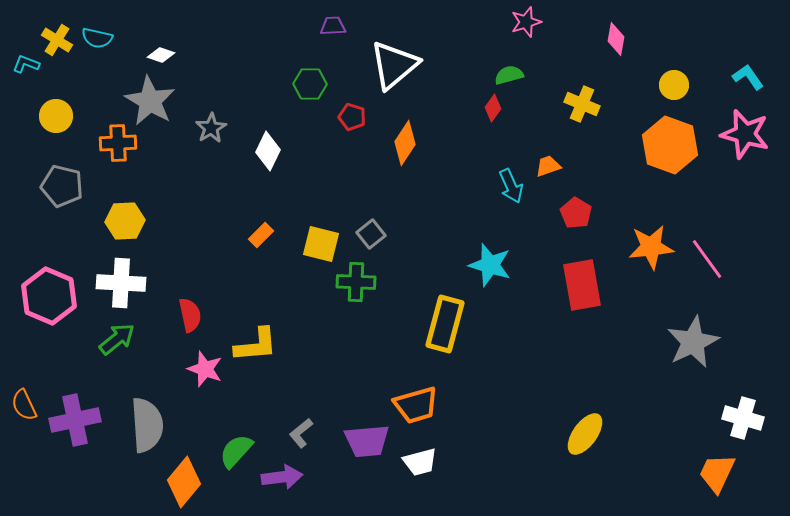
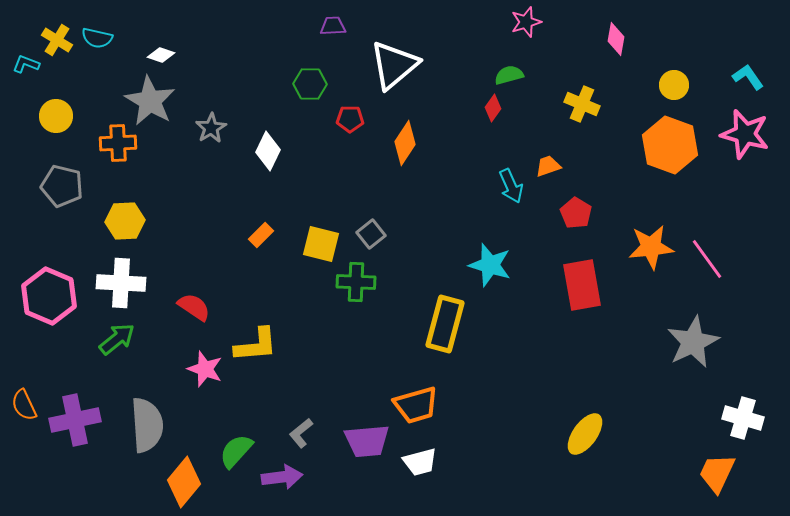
red pentagon at (352, 117): moved 2 px left, 2 px down; rotated 16 degrees counterclockwise
red semicircle at (190, 315): moved 4 px right, 8 px up; rotated 44 degrees counterclockwise
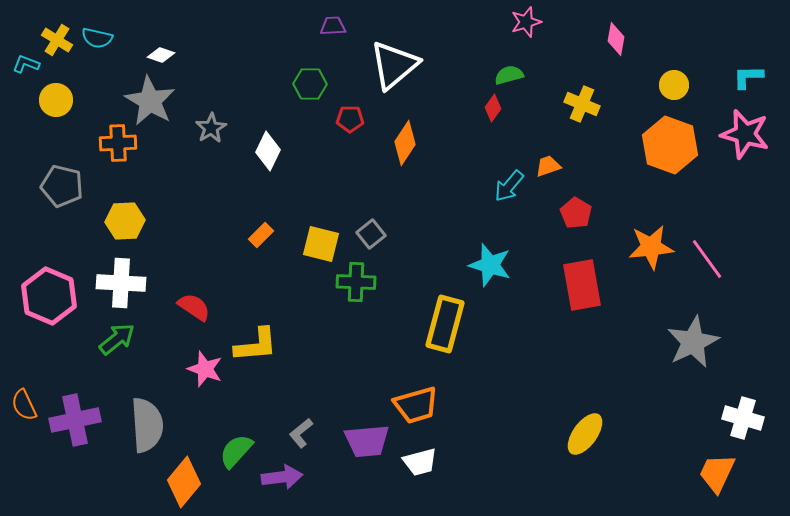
cyan L-shape at (748, 77): rotated 56 degrees counterclockwise
yellow circle at (56, 116): moved 16 px up
cyan arrow at (511, 186): moved 2 px left; rotated 64 degrees clockwise
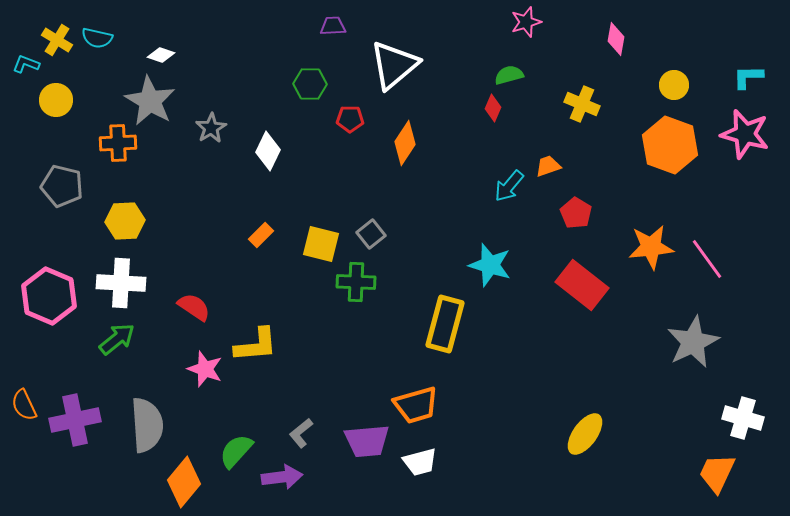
red diamond at (493, 108): rotated 12 degrees counterclockwise
red rectangle at (582, 285): rotated 42 degrees counterclockwise
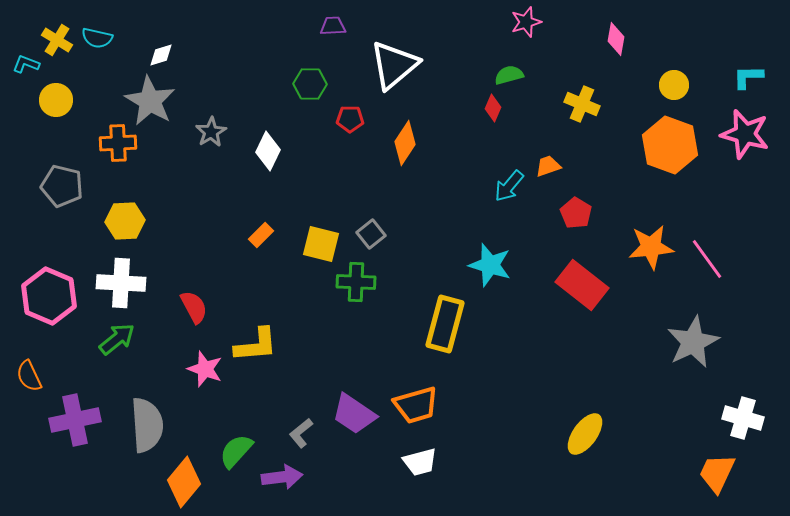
white diamond at (161, 55): rotated 36 degrees counterclockwise
gray star at (211, 128): moved 4 px down
red semicircle at (194, 307): rotated 28 degrees clockwise
orange semicircle at (24, 405): moved 5 px right, 29 px up
purple trapezoid at (367, 441): moved 13 px left, 27 px up; rotated 39 degrees clockwise
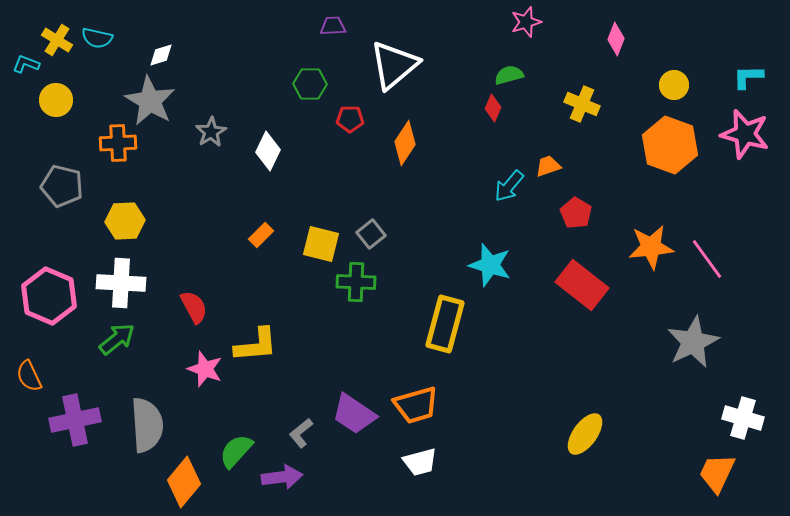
pink diamond at (616, 39): rotated 12 degrees clockwise
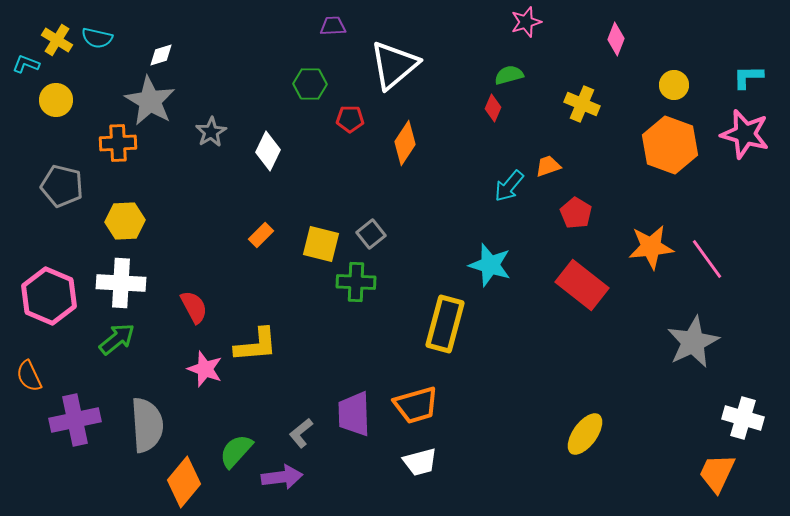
purple trapezoid at (354, 414): rotated 54 degrees clockwise
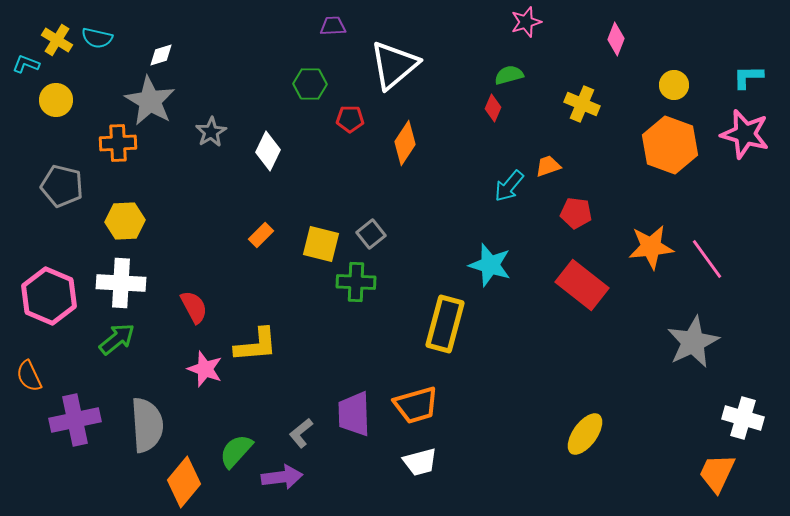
red pentagon at (576, 213): rotated 24 degrees counterclockwise
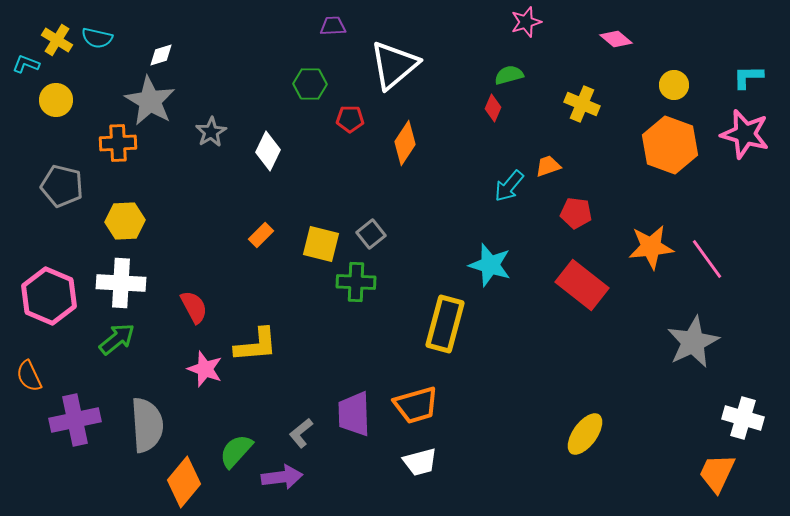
pink diamond at (616, 39): rotated 72 degrees counterclockwise
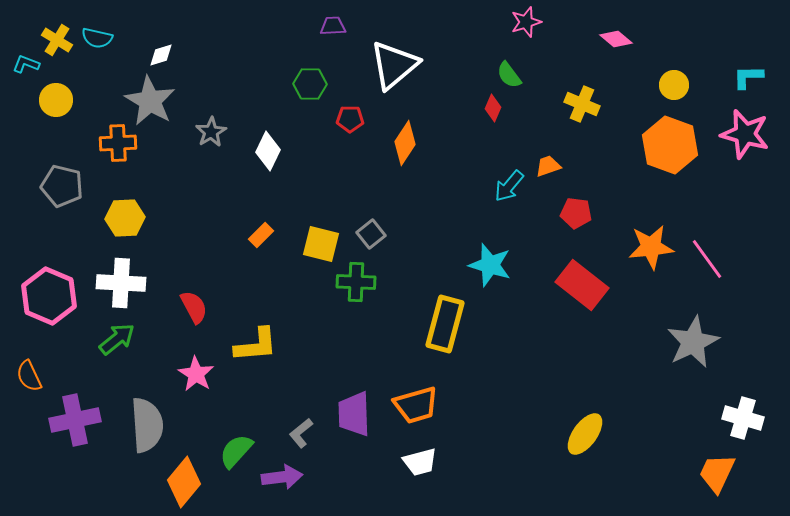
green semicircle at (509, 75): rotated 112 degrees counterclockwise
yellow hexagon at (125, 221): moved 3 px up
pink star at (205, 369): moved 9 px left, 5 px down; rotated 12 degrees clockwise
